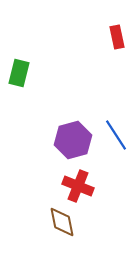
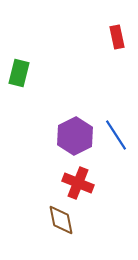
purple hexagon: moved 2 px right, 4 px up; rotated 12 degrees counterclockwise
red cross: moved 3 px up
brown diamond: moved 1 px left, 2 px up
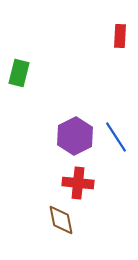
red rectangle: moved 3 px right, 1 px up; rotated 15 degrees clockwise
blue line: moved 2 px down
red cross: rotated 16 degrees counterclockwise
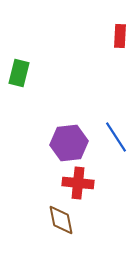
purple hexagon: moved 6 px left, 7 px down; rotated 21 degrees clockwise
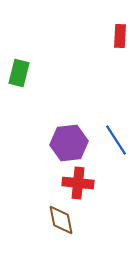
blue line: moved 3 px down
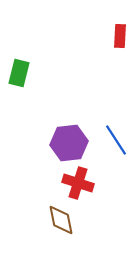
red cross: rotated 12 degrees clockwise
